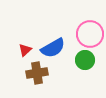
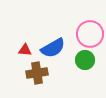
red triangle: rotated 48 degrees clockwise
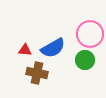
brown cross: rotated 20 degrees clockwise
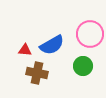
blue semicircle: moved 1 px left, 3 px up
green circle: moved 2 px left, 6 px down
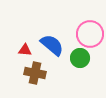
blue semicircle: rotated 110 degrees counterclockwise
green circle: moved 3 px left, 8 px up
brown cross: moved 2 px left
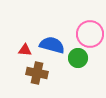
blue semicircle: rotated 25 degrees counterclockwise
green circle: moved 2 px left
brown cross: moved 2 px right
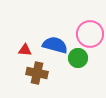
blue semicircle: moved 3 px right
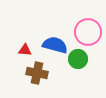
pink circle: moved 2 px left, 2 px up
green circle: moved 1 px down
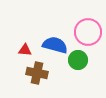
green circle: moved 1 px down
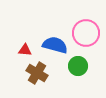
pink circle: moved 2 px left, 1 px down
green circle: moved 6 px down
brown cross: rotated 20 degrees clockwise
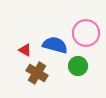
red triangle: rotated 24 degrees clockwise
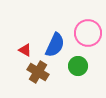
pink circle: moved 2 px right
blue semicircle: rotated 100 degrees clockwise
brown cross: moved 1 px right, 1 px up
